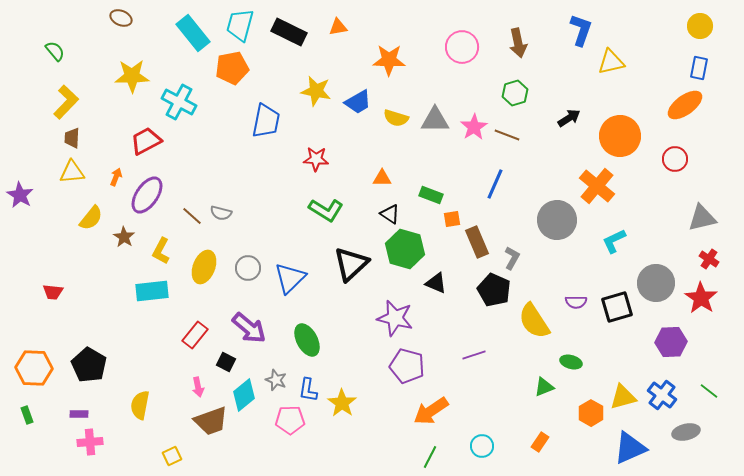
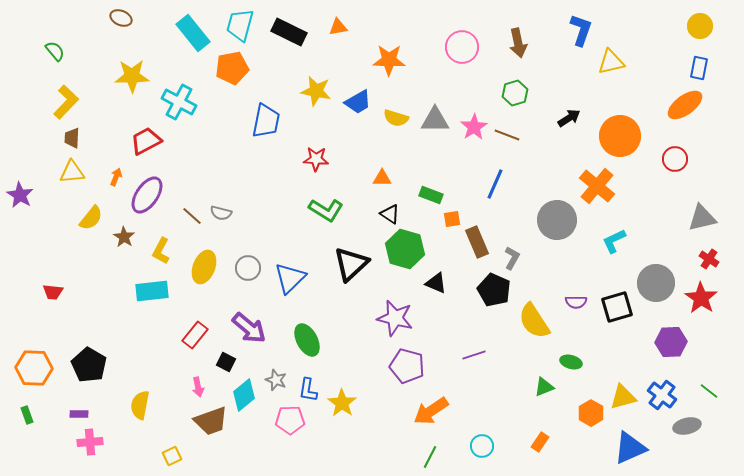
gray ellipse at (686, 432): moved 1 px right, 6 px up
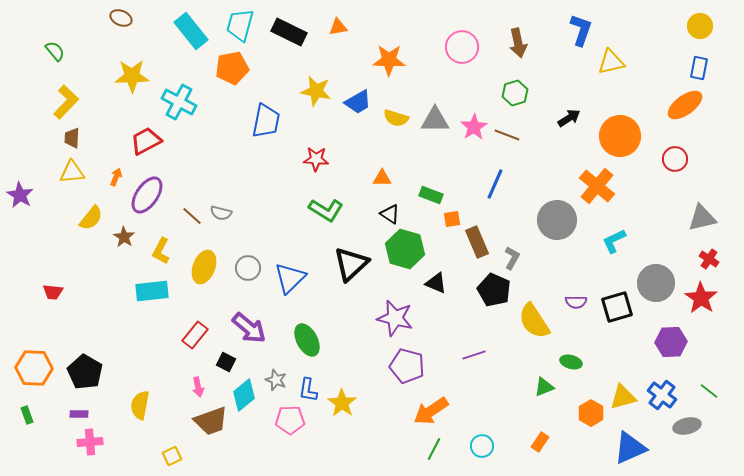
cyan rectangle at (193, 33): moved 2 px left, 2 px up
black pentagon at (89, 365): moved 4 px left, 7 px down
green line at (430, 457): moved 4 px right, 8 px up
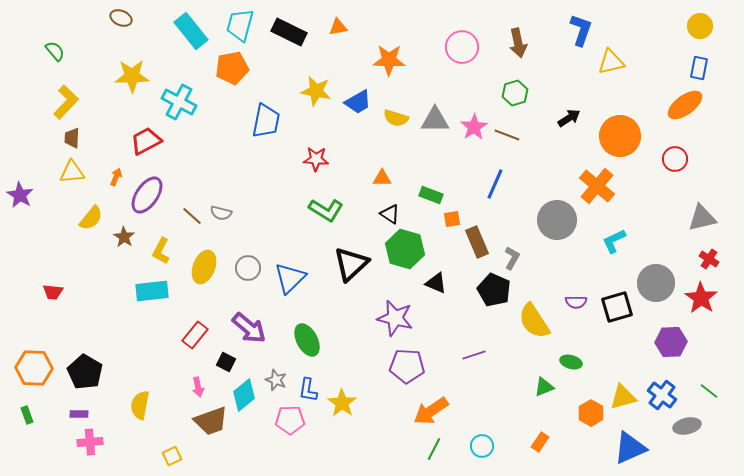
purple pentagon at (407, 366): rotated 12 degrees counterclockwise
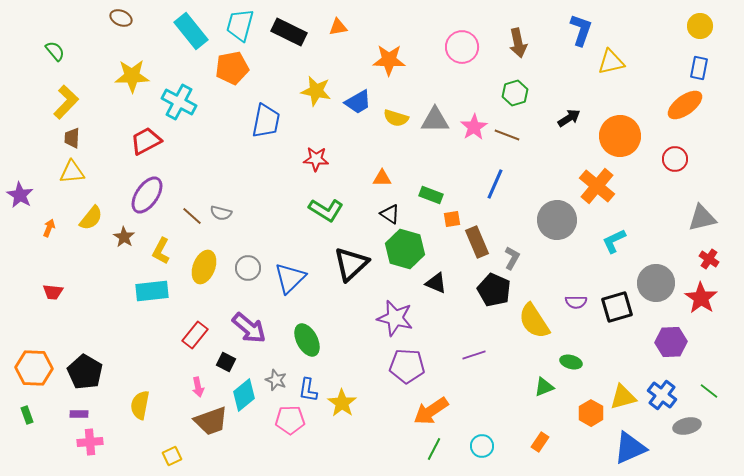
orange arrow at (116, 177): moved 67 px left, 51 px down
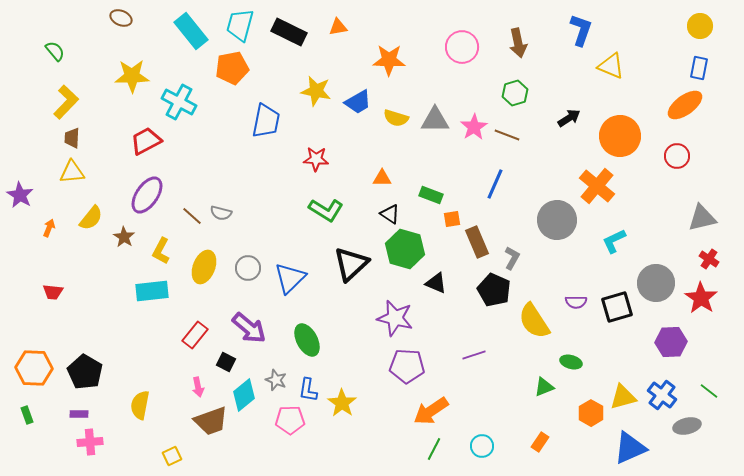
yellow triangle at (611, 62): moved 4 px down; rotated 36 degrees clockwise
red circle at (675, 159): moved 2 px right, 3 px up
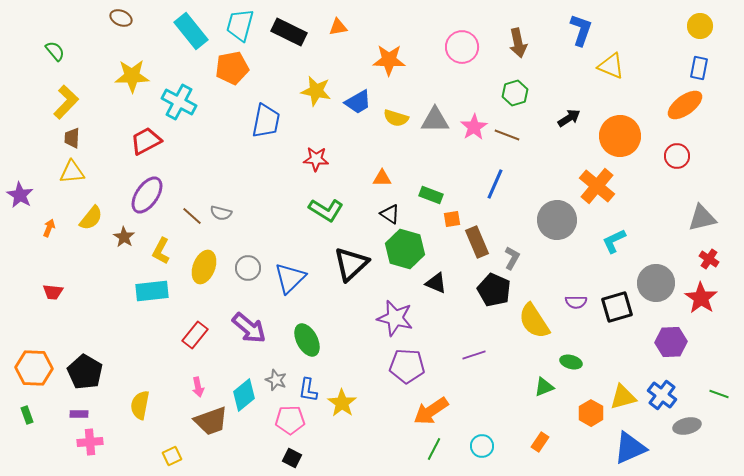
black square at (226, 362): moved 66 px right, 96 px down
green line at (709, 391): moved 10 px right, 3 px down; rotated 18 degrees counterclockwise
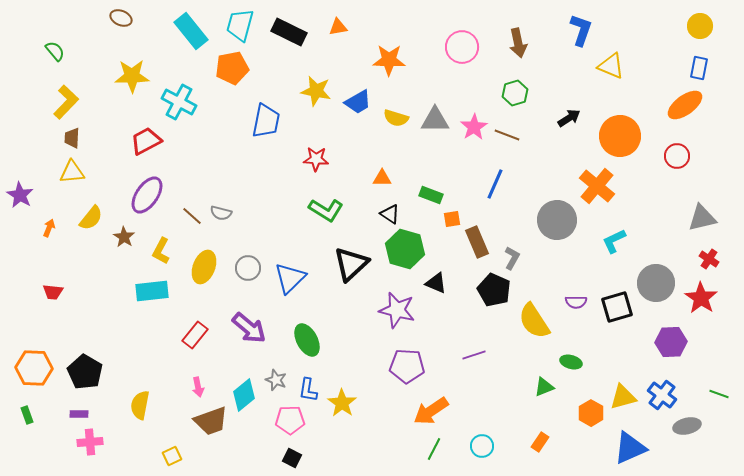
purple star at (395, 318): moved 2 px right, 8 px up
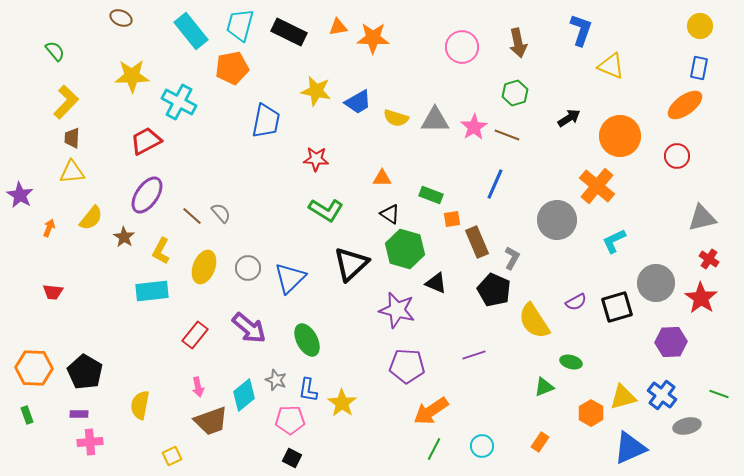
orange star at (389, 60): moved 16 px left, 22 px up
gray semicircle at (221, 213): rotated 145 degrees counterclockwise
purple semicircle at (576, 302): rotated 30 degrees counterclockwise
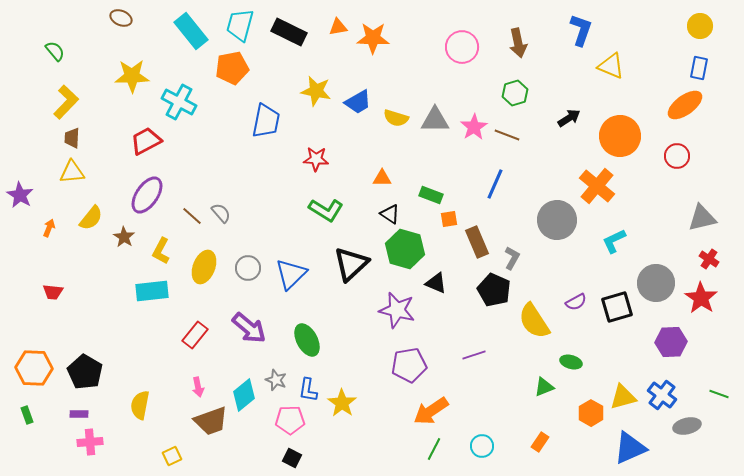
orange square at (452, 219): moved 3 px left
blue triangle at (290, 278): moved 1 px right, 4 px up
purple pentagon at (407, 366): moved 2 px right, 1 px up; rotated 12 degrees counterclockwise
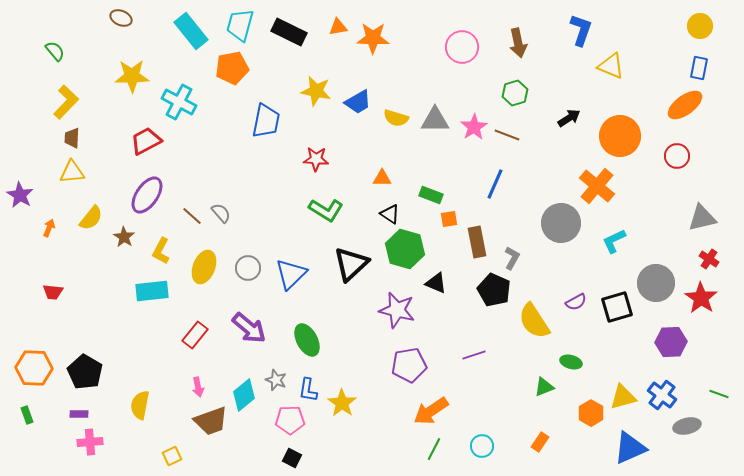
gray circle at (557, 220): moved 4 px right, 3 px down
brown rectangle at (477, 242): rotated 12 degrees clockwise
